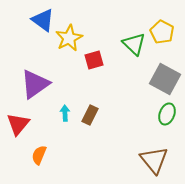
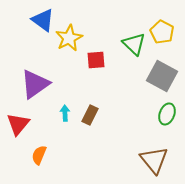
red square: moved 2 px right; rotated 12 degrees clockwise
gray square: moved 3 px left, 3 px up
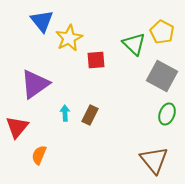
blue triangle: moved 1 px left, 1 px down; rotated 15 degrees clockwise
red triangle: moved 1 px left, 3 px down
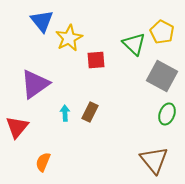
brown rectangle: moved 3 px up
orange semicircle: moved 4 px right, 7 px down
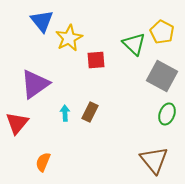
red triangle: moved 4 px up
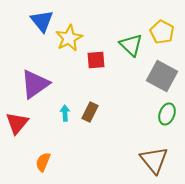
green triangle: moved 3 px left, 1 px down
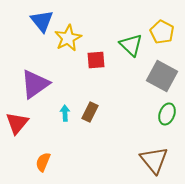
yellow star: moved 1 px left
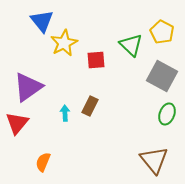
yellow star: moved 4 px left, 5 px down
purple triangle: moved 7 px left, 3 px down
brown rectangle: moved 6 px up
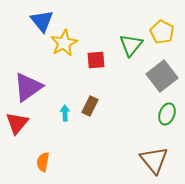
green triangle: rotated 25 degrees clockwise
gray square: rotated 24 degrees clockwise
orange semicircle: rotated 12 degrees counterclockwise
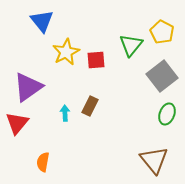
yellow star: moved 2 px right, 9 px down
